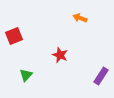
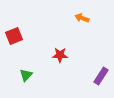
orange arrow: moved 2 px right
red star: rotated 21 degrees counterclockwise
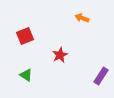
red square: moved 11 px right
red star: rotated 28 degrees counterclockwise
green triangle: rotated 40 degrees counterclockwise
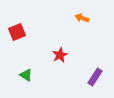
red square: moved 8 px left, 4 px up
purple rectangle: moved 6 px left, 1 px down
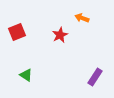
red star: moved 20 px up
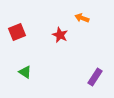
red star: rotated 21 degrees counterclockwise
green triangle: moved 1 px left, 3 px up
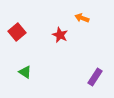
red square: rotated 18 degrees counterclockwise
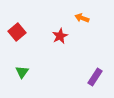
red star: moved 1 px down; rotated 21 degrees clockwise
green triangle: moved 3 px left; rotated 32 degrees clockwise
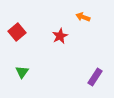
orange arrow: moved 1 px right, 1 px up
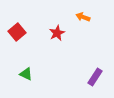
red star: moved 3 px left, 3 px up
green triangle: moved 4 px right, 2 px down; rotated 40 degrees counterclockwise
